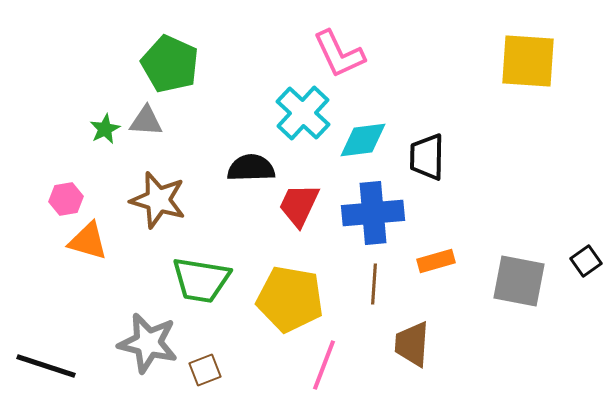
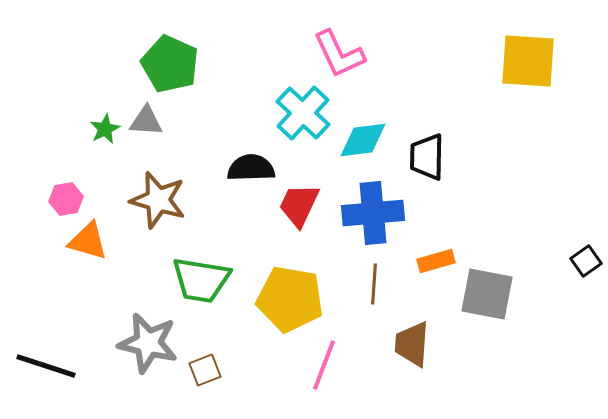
gray square: moved 32 px left, 13 px down
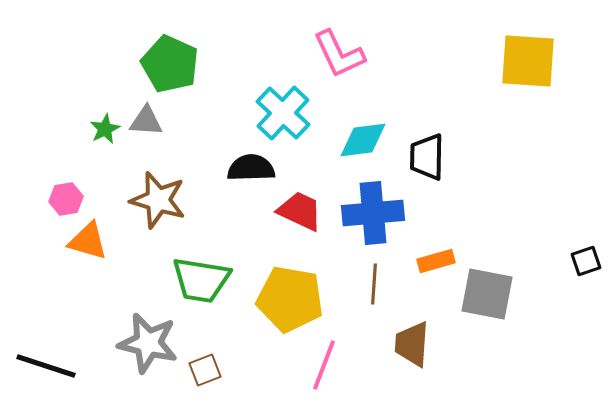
cyan cross: moved 20 px left
red trapezoid: moved 1 px right, 6 px down; rotated 90 degrees clockwise
black square: rotated 16 degrees clockwise
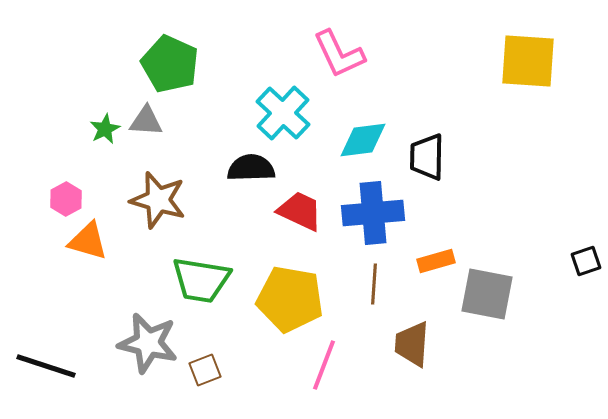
pink hexagon: rotated 20 degrees counterclockwise
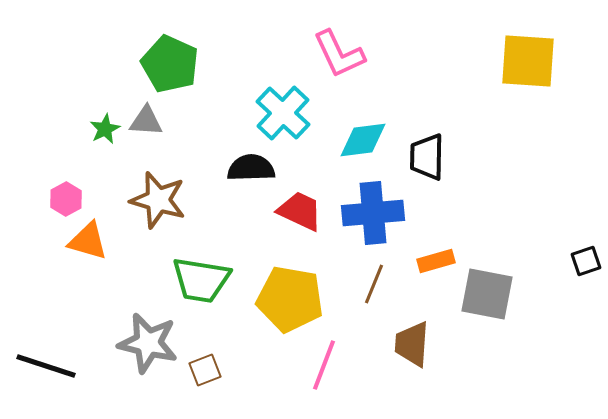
brown line: rotated 18 degrees clockwise
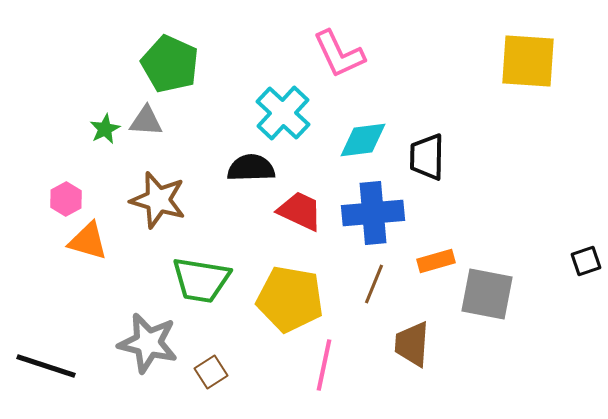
pink line: rotated 9 degrees counterclockwise
brown square: moved 6 px right, 2 px down; rotated 12 degrees counterclockwise
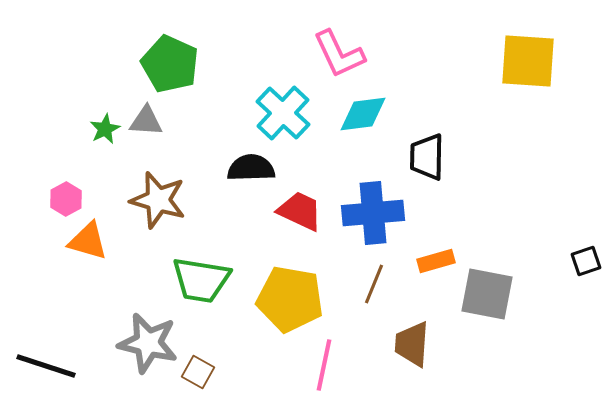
cyan diamond: moved 26 px up
brown square: moved 13 px left; rotated 28 degrees counterclockwise
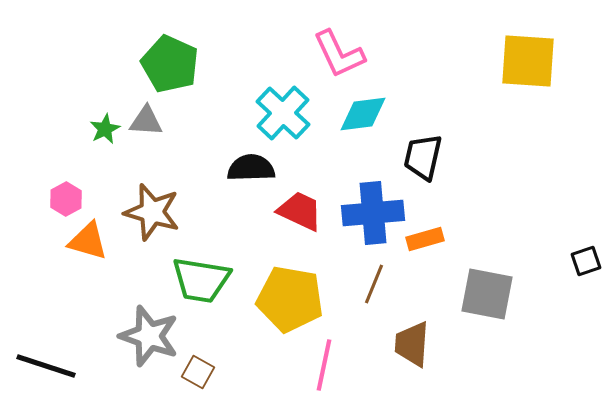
black trapezoid: moved 4 px left; rotated 12 degrees clockwise
brown star: moved 6 px left, 12 px down
orange rectangle: moved 11 px left, 22 px up
gray star: moved 1 px right, 7 px up; rotated 6 degrees clockwise
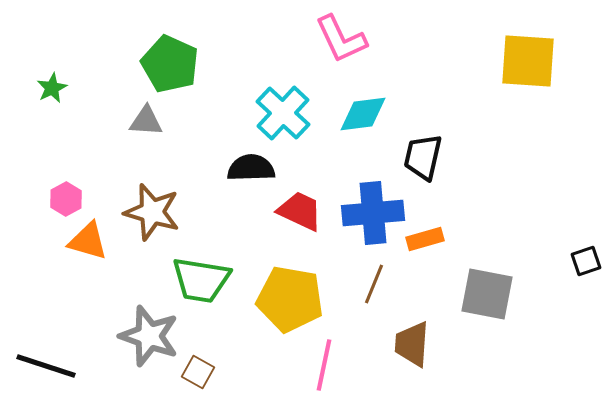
pink L-shape: moved 2 px right, 15 px up
green star: moved 53 px left, 41 px up
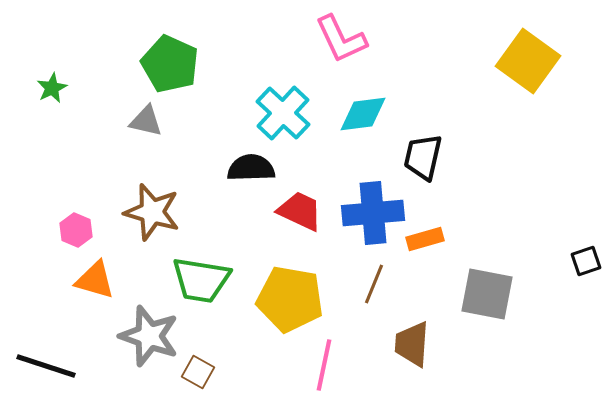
yellow square: rotated 32 degrees clockwise
gray triangle: rotated 9 degrees clockwise
pink hexagon: moved 10 px right, 31 px down; rotated 8 degrees counterclockwise
orange triangle: moved 7 px right, 39 px down
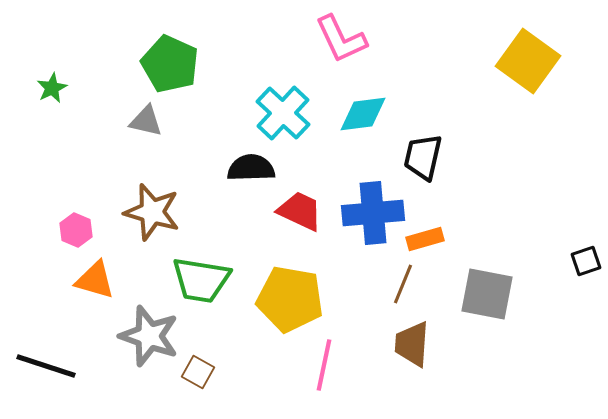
brown line: moved 29 px right
